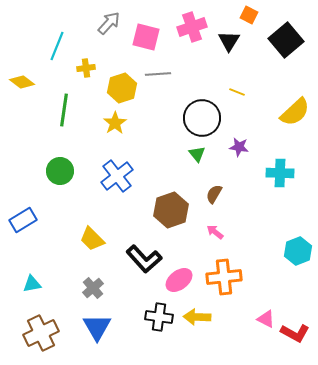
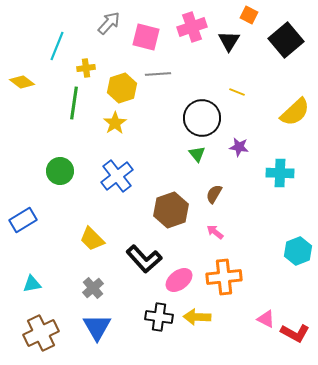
green line: moved 10 px right, 7 px up
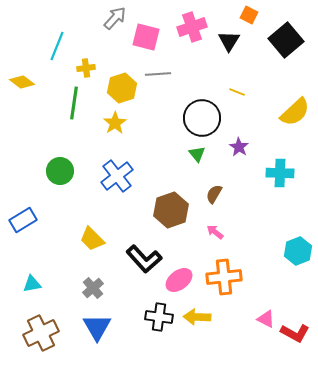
gray arrow: moved 6 px right, 5 px up
purple star: rotated 24 degrees clockwise
